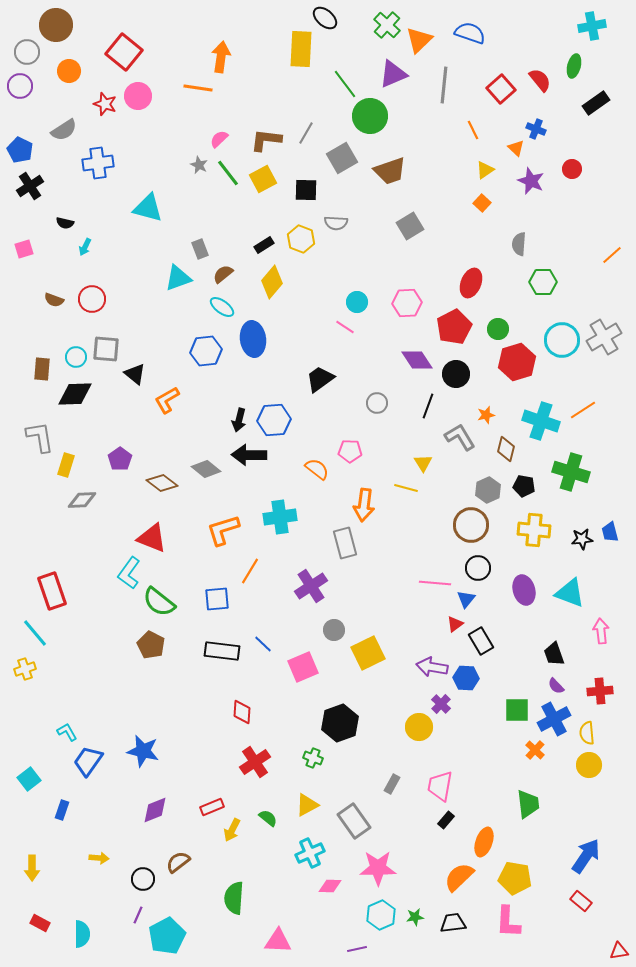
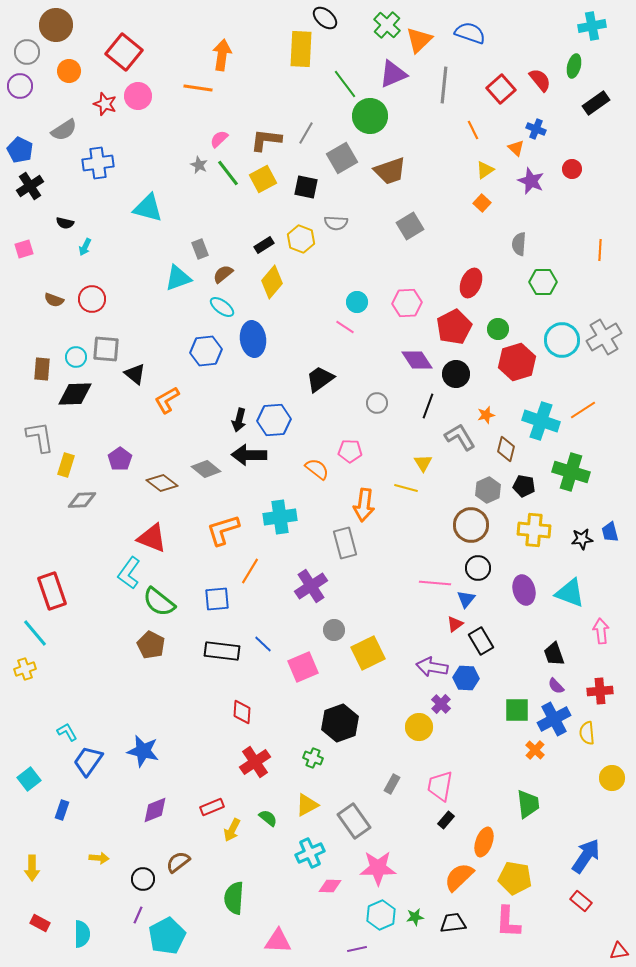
orange arrow at (221, 57): moved 1 px right, 2 px up
black square at (306, 190): moved 3 px up; rotated 10 degrees clockwise
orange line at (612, 255): moved 12 px left, 5 px up; rotated 45 degrees counterclockwise
yellow circle at (589, 765): moved 23 px right, 13 px down
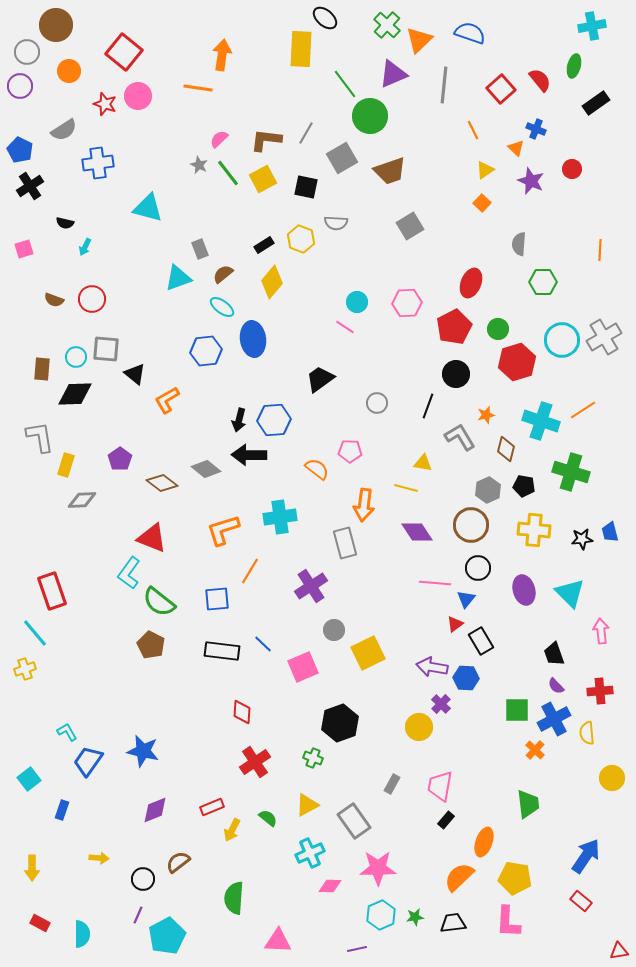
purple diamond at (417, 360): moved 172 px down
yellow triangle at (423, 463): rotated 48 degrees counterclockwise
cyan triangle at (570, 593): rotated 24 degrees clockwise
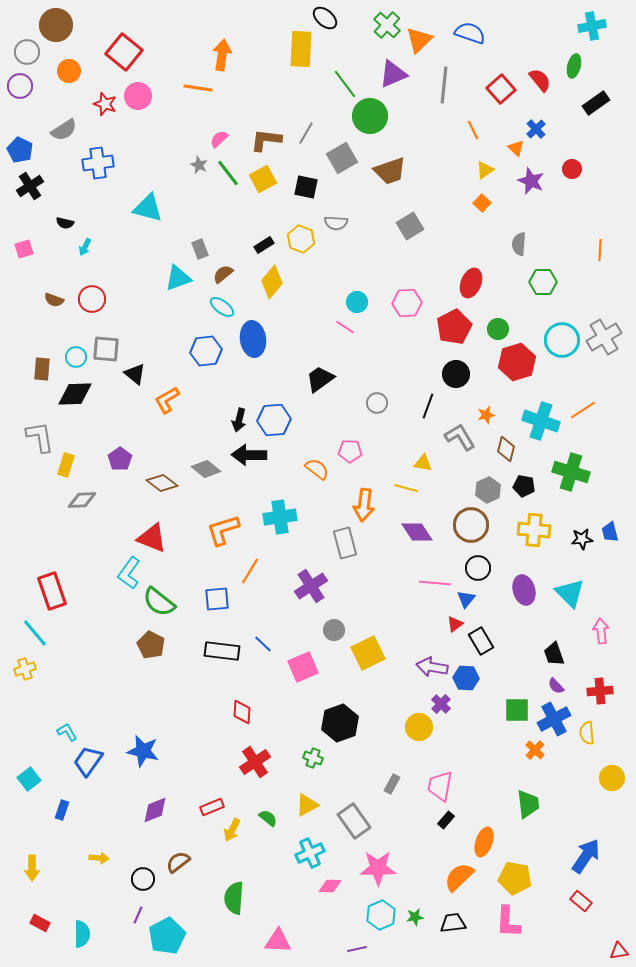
blue cross at (536, 129): rotated 24 degrees clockwise
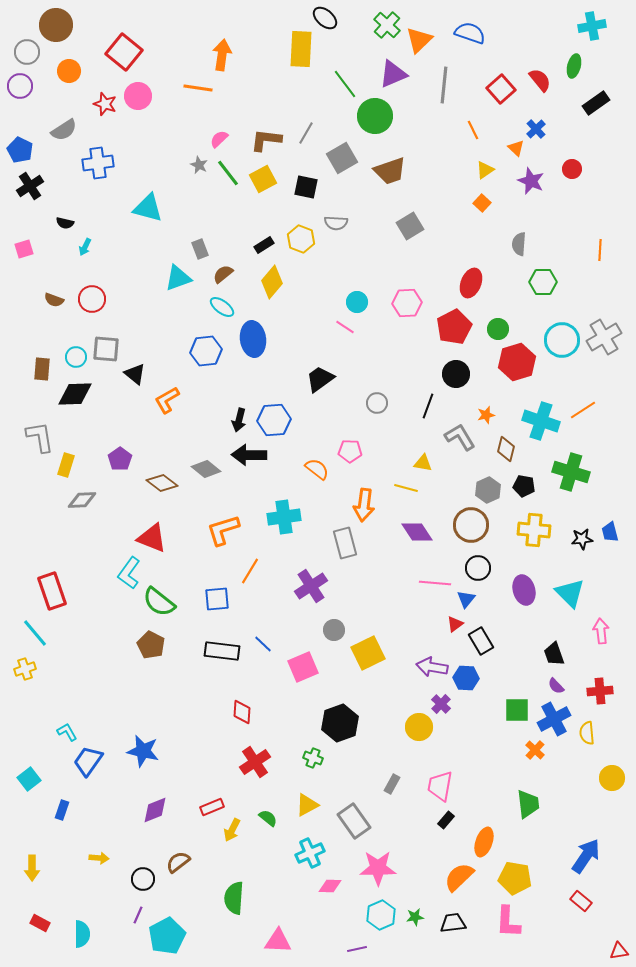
green circle at (370, 116): moved 5 px right
cyan cross at (280, 517): moved 4 px right
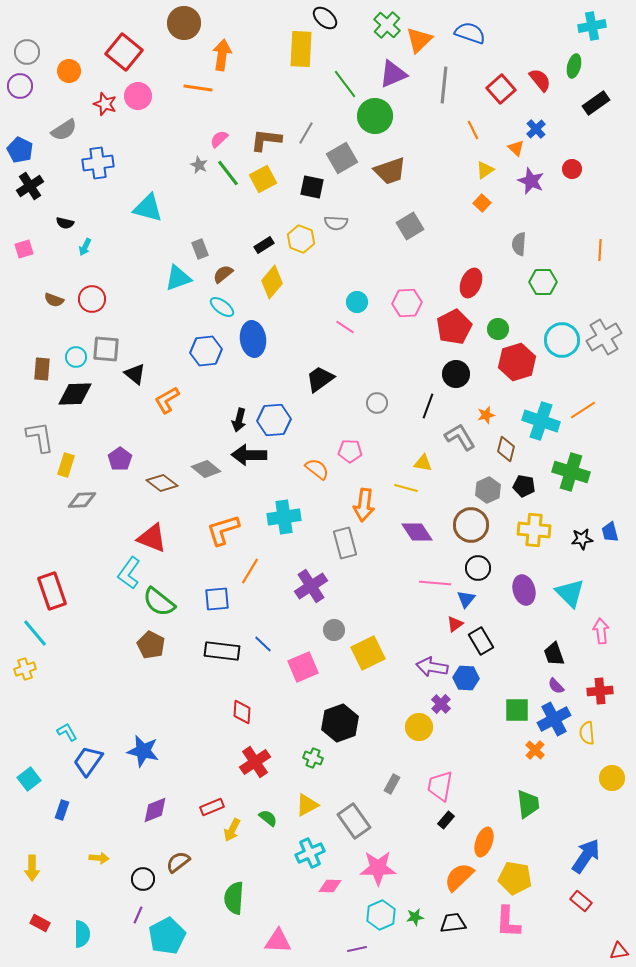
brown circle at (56, 25): moved 128 px right, 2 px up
black square at (306, 187): moved 6 px right
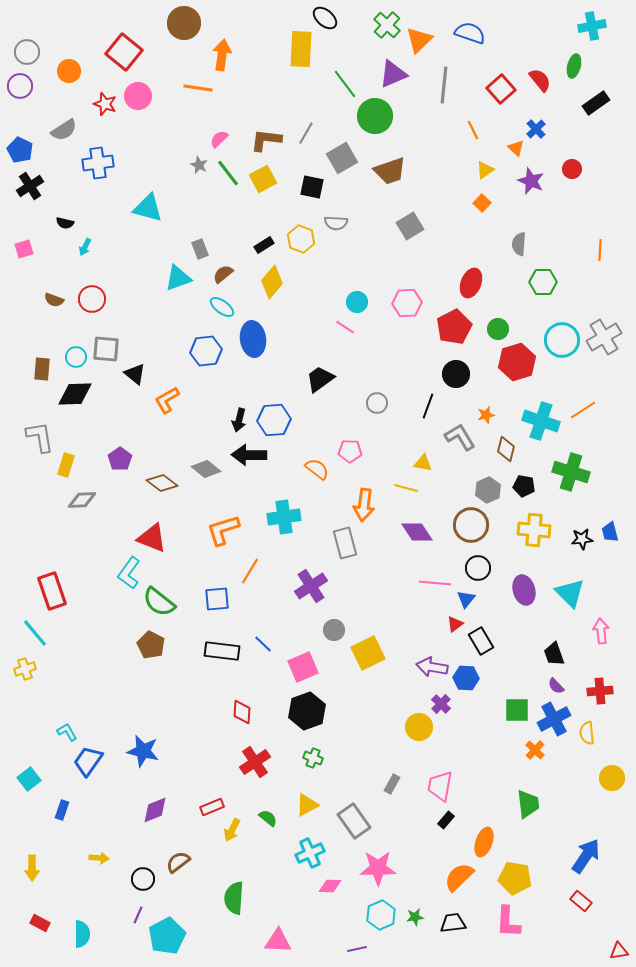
black hexagon at (340, 723): moved 33 px left, 12 px up
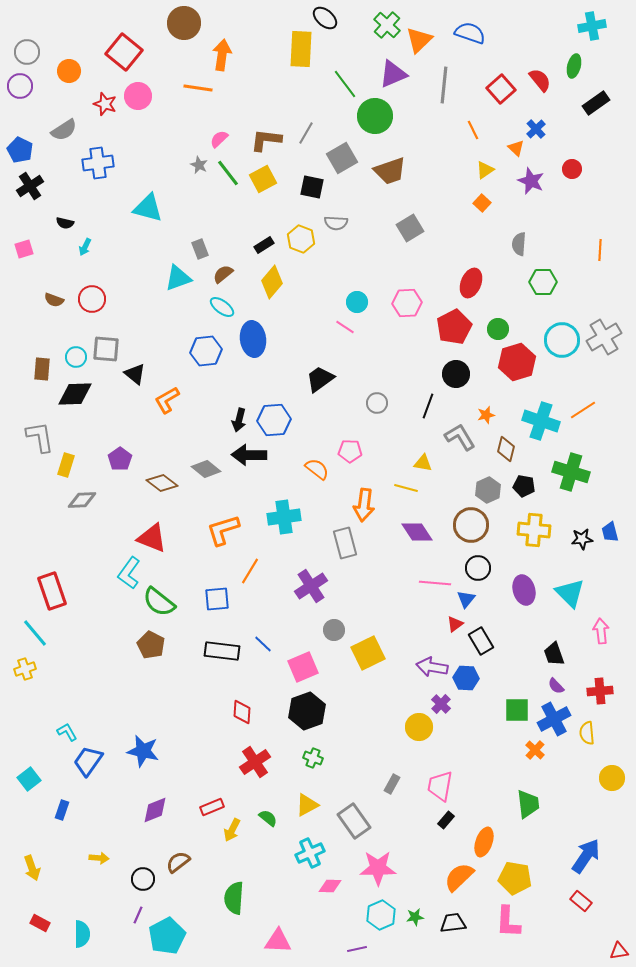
gray square at (410, 226): moved 2 px down
yellow arrow at (32, 868): rotated 20 degrees counterclockwise
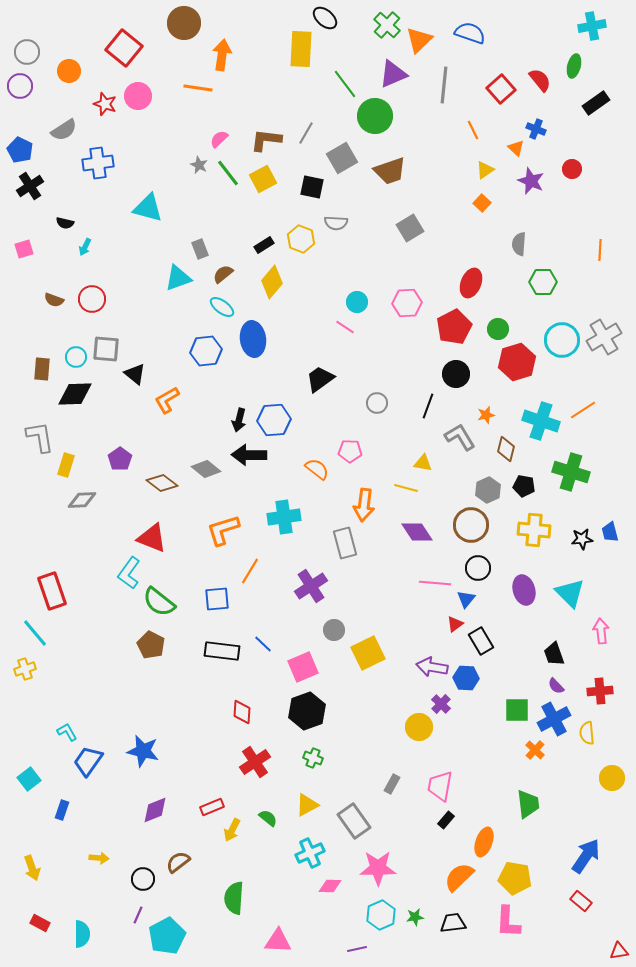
red square at (124, 52): moved 4 px up
blue cross at (536, 129): rotated 24 degrees counterclockwise
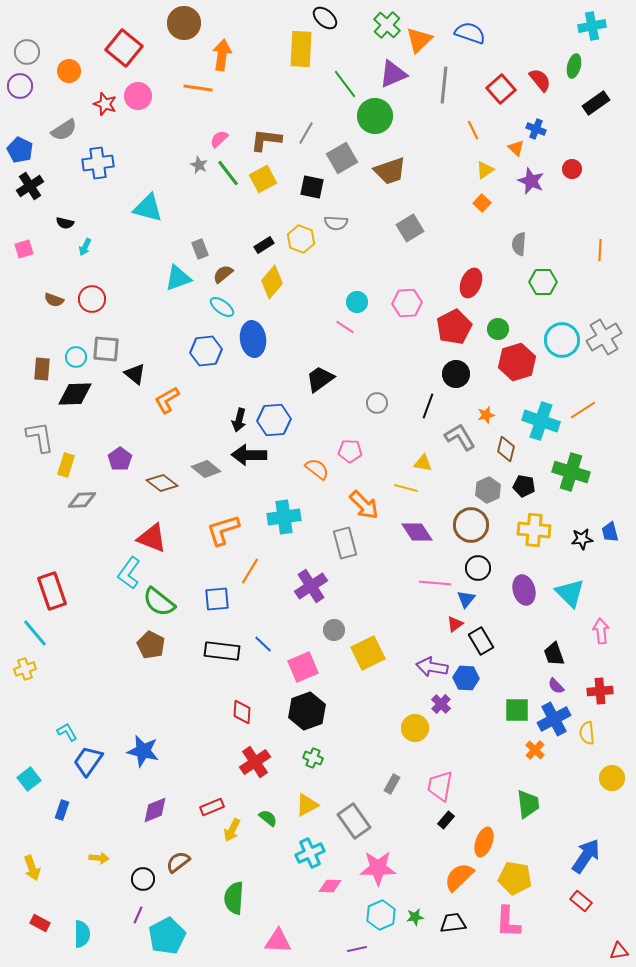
orange arrow at (364, 505): rotated 52 degrees counterclockwise
yellow circle at (419, 727): moved 4 px left, 1 px down
